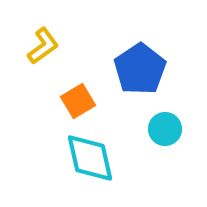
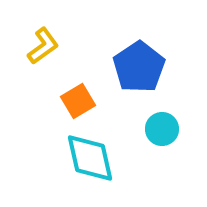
blue pentagon: moved 1 px left, 2 px up
cyan circle: moved 3 px left
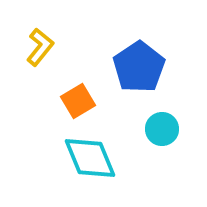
yellow L-shape: moved 3 px left, 1 px down; rotated 15 degrees counterclockwise
cyan diamond: rotated 10 degrees counterclockwise
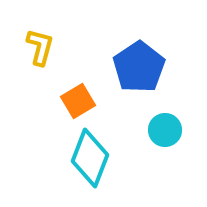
yellow L-shape: rotated 24 degrees counterclockwise
cyan circle: moved 3 px right, 1 px down
cyan diamond: rotated 44 degrees clockwise
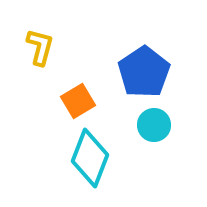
blue pentagon: moved 5 px right, 5 px down
cyan circle: moved 11 px left, 5 px up
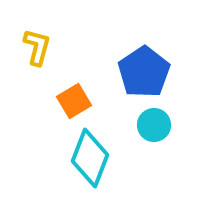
yellow L-shape: moved 3 px left
orange square: moved 4 px left
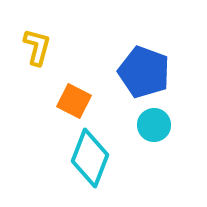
blue pentagon: rotated 18 degrees counterclockwise
orange square: rotated 32 degrees counterclockwise
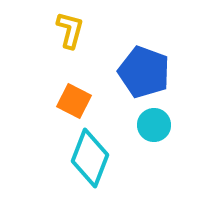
yellow L-shape: moved 33 px right, 17 px up
